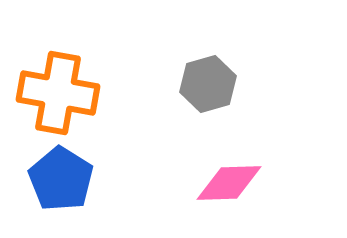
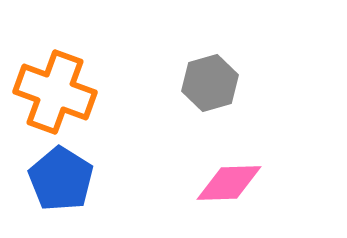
gray hexagon: moved 2 px right, 1 px up
orange cross: moved 3 px left, 1 px up; rotated 10 degrees clockwise
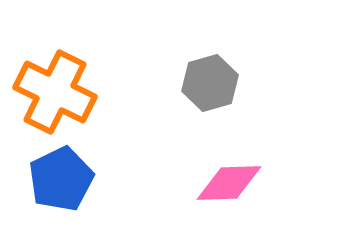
orange cross: rotated 6 degrees clockwise
blue pentagon: rotated 14 degrees clockwise
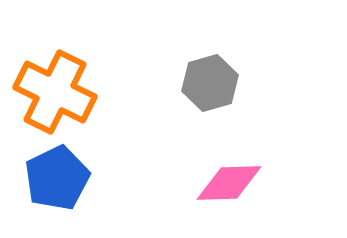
blue pentagon: moved 4 px left, 1 px up
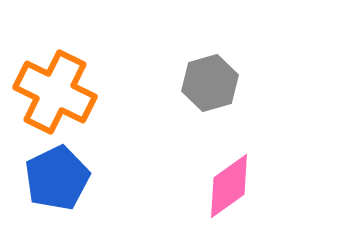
pink diamond: moved 3 px down; rotated 34 degrees counterclockwise
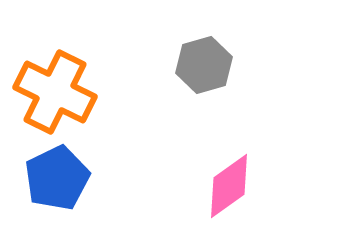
gray hexagon: moved 6 px left, 18 px up
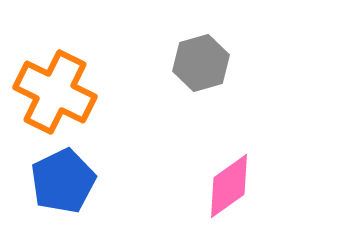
gray hexagon: moved 3 px left, 2 px up
blue pentagon: moved 6 px right, 3 px down
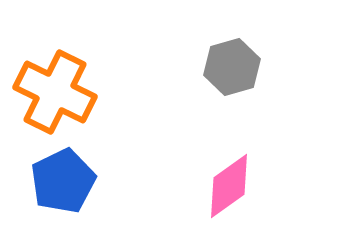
gray hexagon: moved 31 px right, 4 px down
